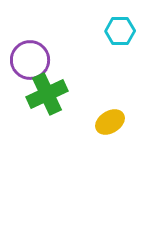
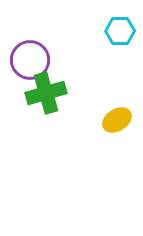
green cross: moved 1 px left, 1 px up; rotated 9 degrees clockwise
yellow ellipse: moved 7 px right, 2 px up
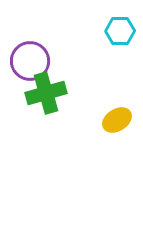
purple circle: moved 1 px down
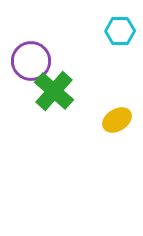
purple circle: moved 1 px right
green cross: moved 8 px right, 2 px up; rotated 33 degrees counterclockwise
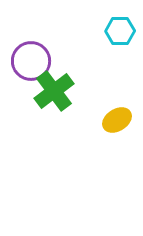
green cross: rotated 12 degrees clockwise
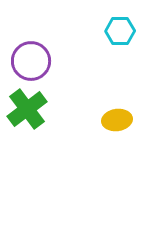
green cross: moved 27 px left, 18 px down
yellow ellipse: rotated 24 degrees clockwise
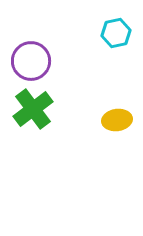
cyan hexagon: moved 4 px left, 2 px down; rotated 12 degrees counterclockwise
green cross: moved 6 px right
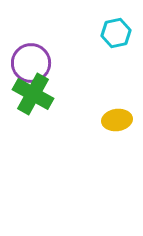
purple circle: moved 2 px down
green cross: moved 15 px up; rotated 24 degrees counterclockwise
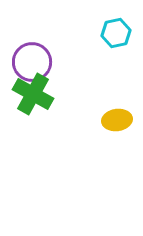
purple circle: moved 1 px right, 1 px up
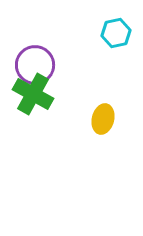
purple circle: moved 3 px right, 3 px down
yellow ellipse: moved 14 px left, 1 px up; rotated 68 degrees counterclockwise
